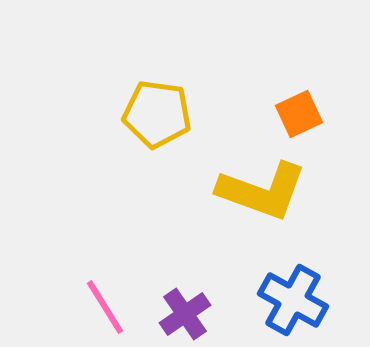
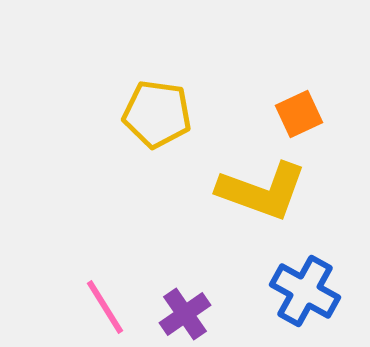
blue cross: moved 12 px right, 9 px up
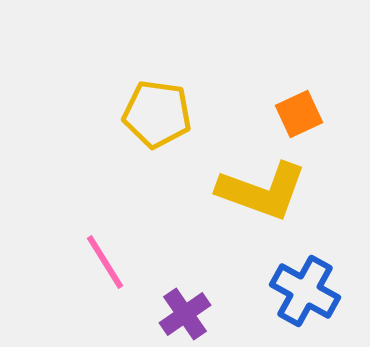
pink line: moved 45 px up
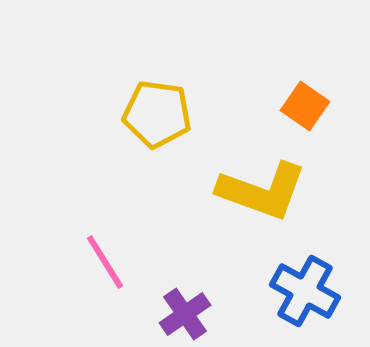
orange square: moved 6 px right, 8 px up; rotated 30 degrees counterclockwise
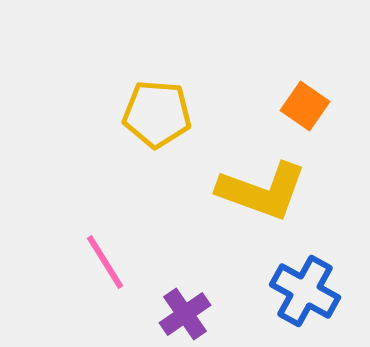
yellow pentagon: rotated 4 degrees counterclockwise
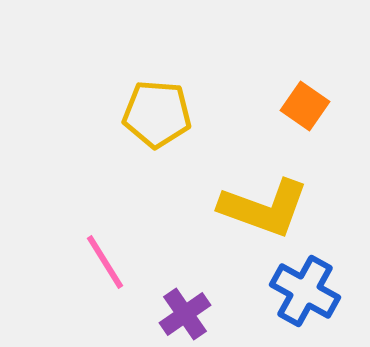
yellow L-shape: moved 2 px right, 17 px down
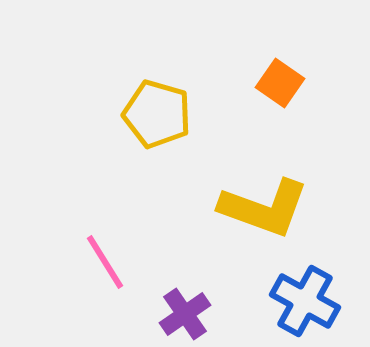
orange square: moved 25 px left, 23 px up
yellow pentagon: rotated 12 degrees clockwise
blue cross: moved 10 px down
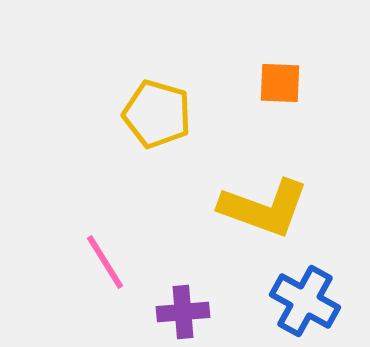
orange square: rotated 33 degrees counterclockwise
purple cross: moved 2 px left, 2 px up; rotated 30 degrees clockwise
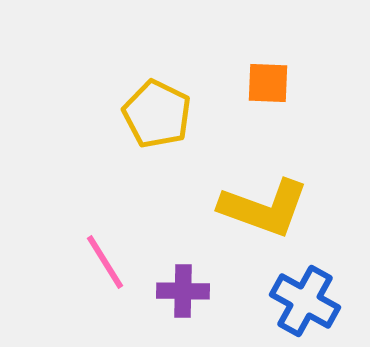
orange square: moved 12 px left
yellow pentagon: rotated 10 degrees clockwise
purple cross: moved 21 px up; rotated 6 degrees clockwise
